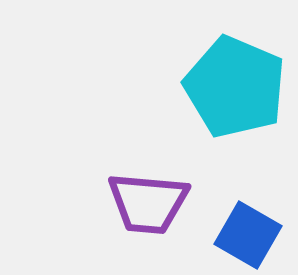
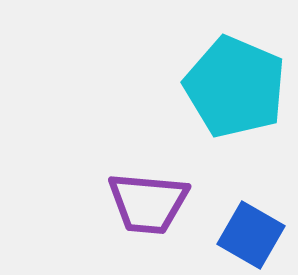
blue square: moved 3 px right
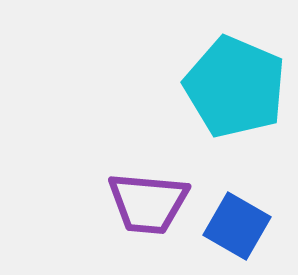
blue square: moved 14 px left, 9 px up
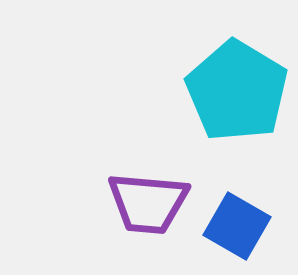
cyan pentagon: moved 2 px right, 4 px down; rotated 8 degrees clockwise
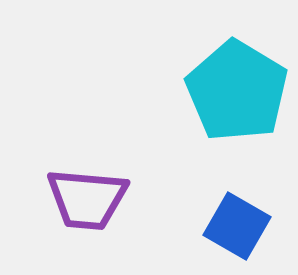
purple trapezoid: moved 61 px left, 4 px up
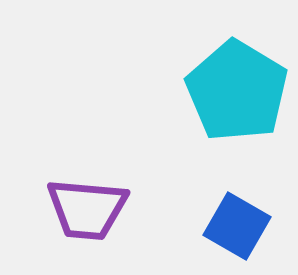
purple trapezoid: moved 10 px down
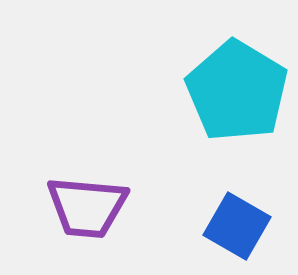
purple trapezoid: moved 2 px up
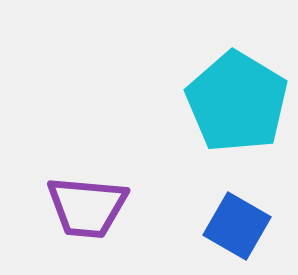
cyan pentagon: moved 11 px down
